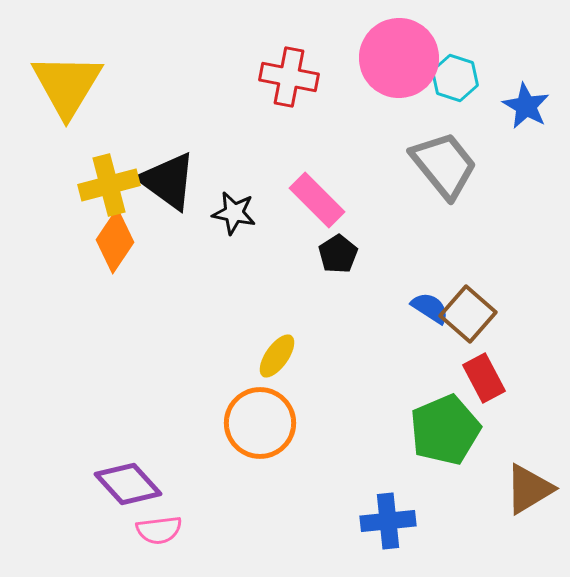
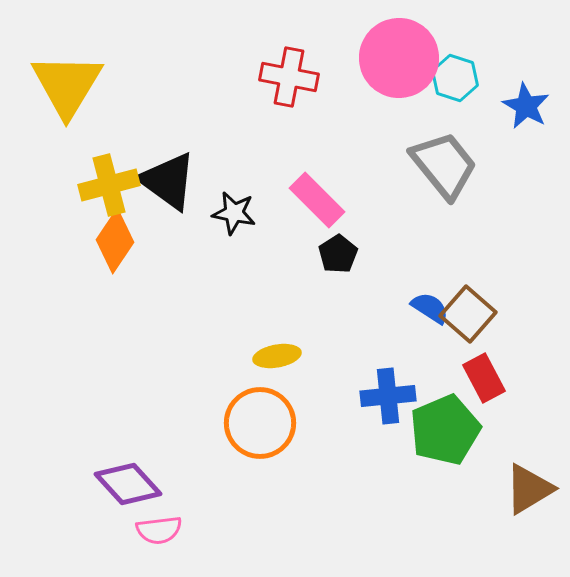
yellow ellipse: rotated 45 degrees clockwise
blue cross: moved 125 px up
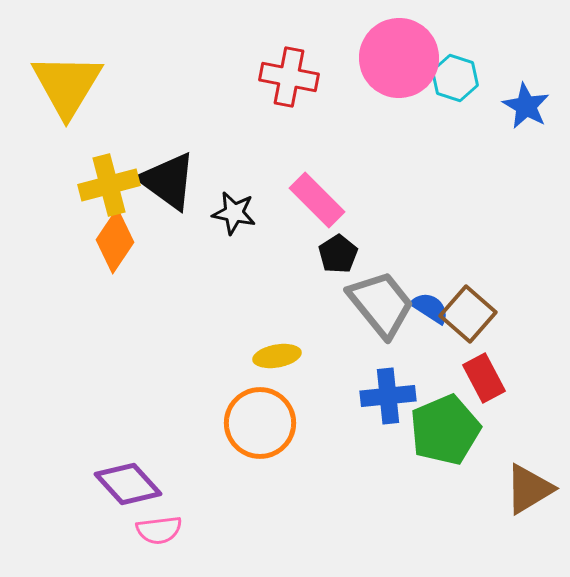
gray trapezoid: moved 63 px left, 139 px down
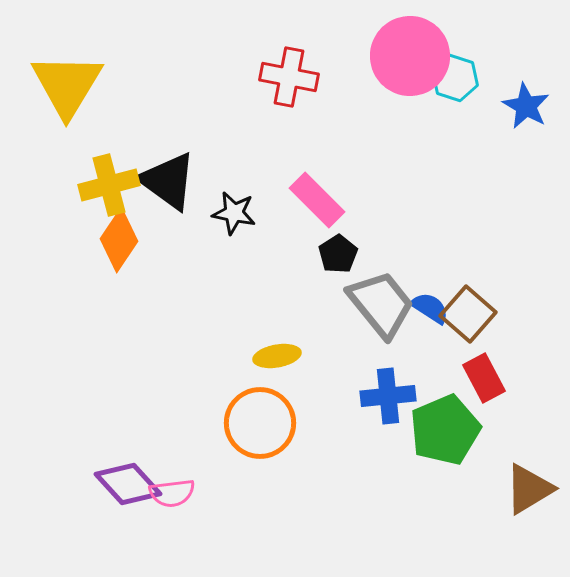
pink circle: moved 11 px right, 2 px up
orange diamond: moved 4 px right, 1 px up
pink semicircle: moved 13 px right, 37 px up
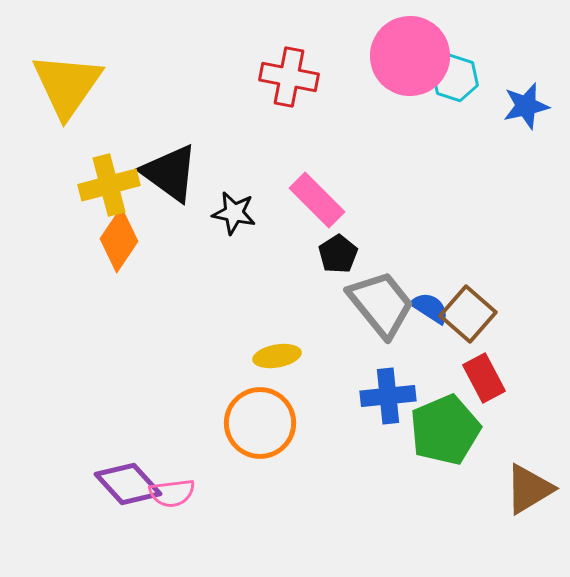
yellow triangle: rotated 4 degrees clockwise
blue star: rotated 30 degrees clockwise
black triangle: moved 2 px right, 8 px up
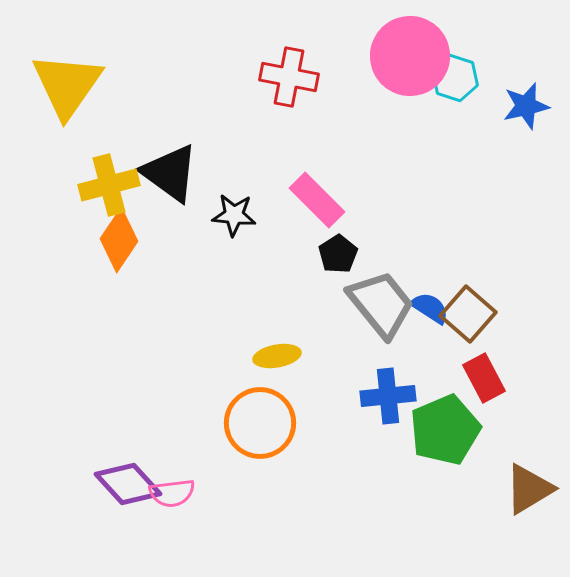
black star: moved 2 px down; rotated 6 degrees counterclockwise
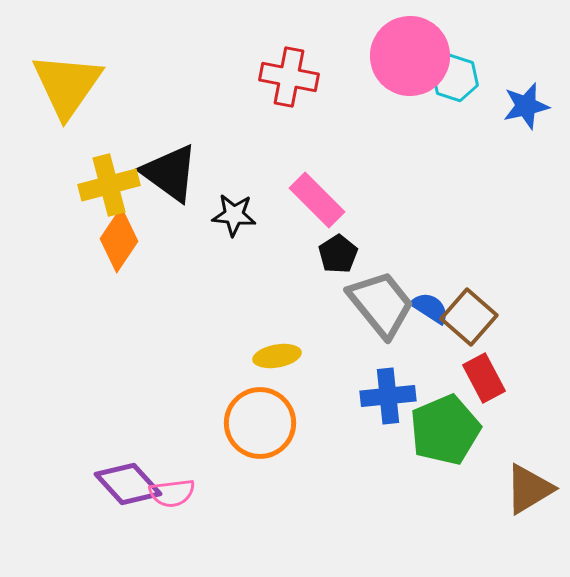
brown square: moved 1 px right, 3 px down
